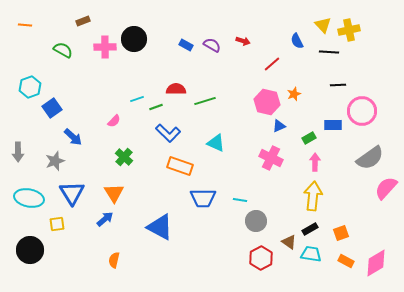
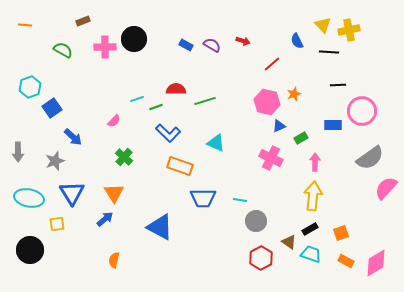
green rectangle at (309, 138): moved 8 px left
cyan trapezoid at (311, 254): rotated 10 degrees clockwise
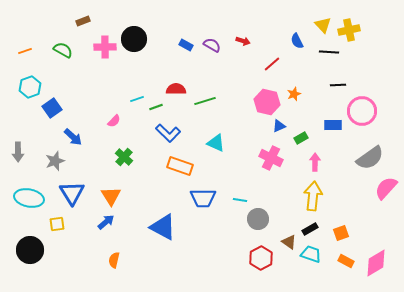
orange line at (25, 25): moved 26 px down; rotated 24 degrees counterclockwise
orange triangle at (114, 193): moved 3 px left, 3 px down
blue arrow at (105, 219): moved 1 px right, 3 px down
gray circle at (256, 221): moved 2 px right, 2 px up
blue triangle at (160, 227): moved 3 px right
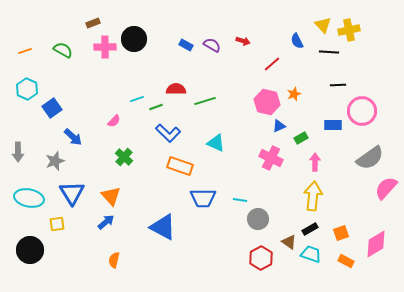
brown rectangle at (83, 21): moved 10 px right, 2 px down
cyan hexagon at (30, 87): moved 3 px left, 2 px down; rotated 15 degrees counterclockwise
orange triangle at (111, 196): rotated 10 degrees counterclockwise
pink diamond at (376, 263): moved 19 px up
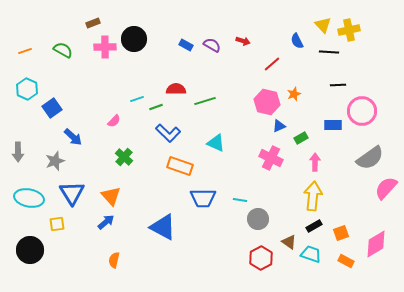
black rectangle at (310, 229): moved 4 px right, 3 px up
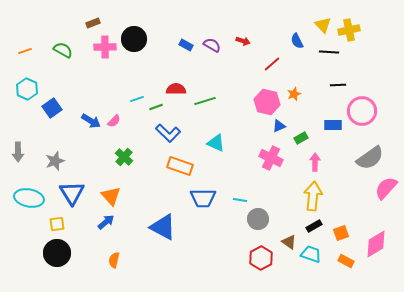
blue arrow at (73, 137): moved 18 px right, 16 px up; rotated 12 degrees counterclockwise
black circle at (30, 250): moved 27 px right, 3 px down
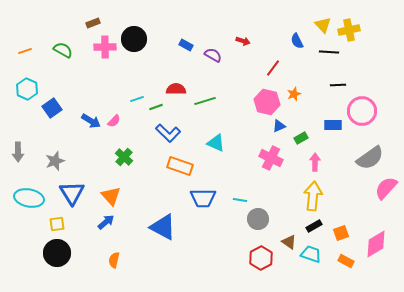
purple semicircle at (212, 45): moved 1 px right, 10 px down
red line at (272, 64): moved 1 px right, 4 px down; rotated 12 degrees counterclockwise
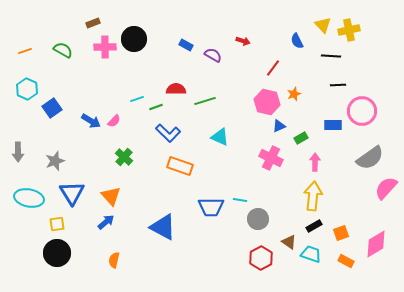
black line at (329, 52): moved 2 px right, 4 px down
cyan triangle at (216, 143): moved 4 px right, 6 px up
blue trapezoid at (203, 198): moved 8 px right, 9 px down
